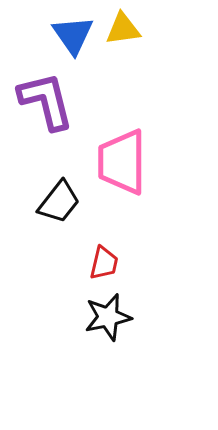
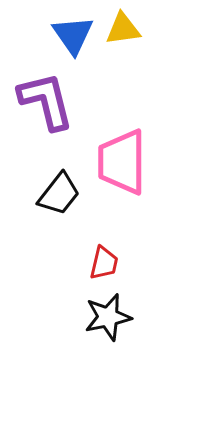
black trapezoid: moved 8 px up
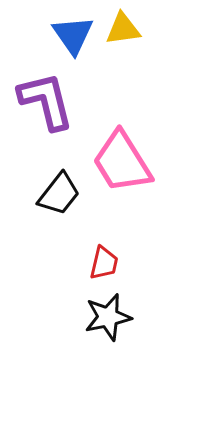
pink trapezoid: rotated 32 degrees counterclockwise
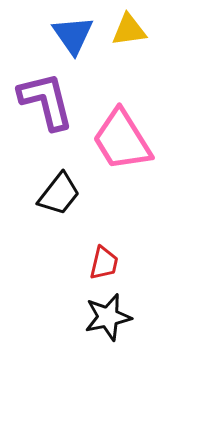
yellow triangle: moved 6 px right, 1 px down
pink trapezoid: moved 22 px up
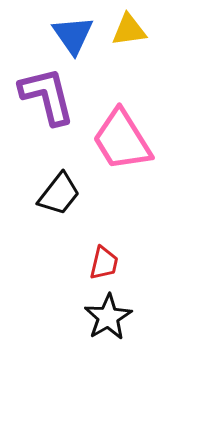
purple L-shape: moved 1 px right, 5 px up
black star: rotated 18 degrees counterclockwise
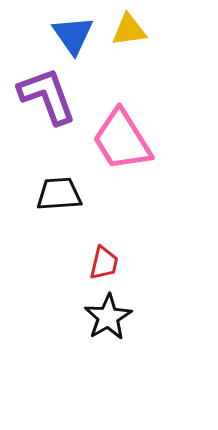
purple L-shape: rotated 6 degrees counterclockwise
black trapezoid: rotated 132 degrees counterclockwise
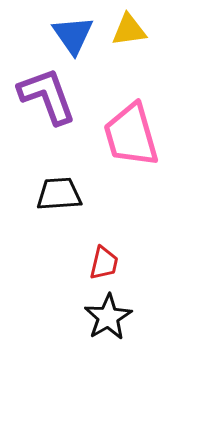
pink trapezoid: moved 9 px right, 5 px up; rotated 16 degrees clockwise
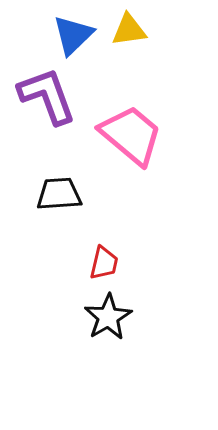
blue triangle: rotated 21 degrees clockwise
pink trapezoid: rotated 146 degrees clockwise
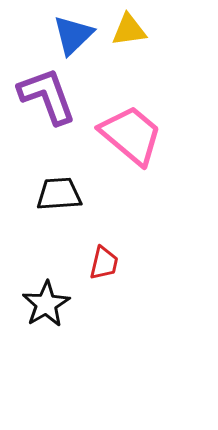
black star: moved 62 px left, 13 px up
